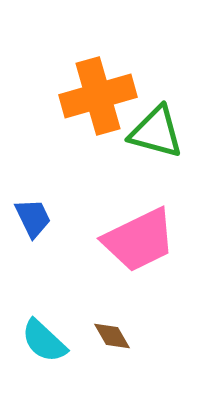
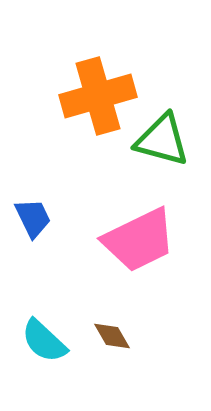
green triangle: moved 6 px right, 8 px down
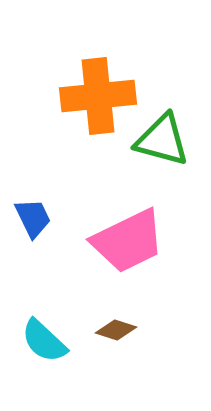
orange cross: rotated 10 degrees clockwise
pink trapezoid: moved 11 px left, 1 px down
brown diamond: moved 4 px right, 6 px up; rotated 42 degrees counterclockwise
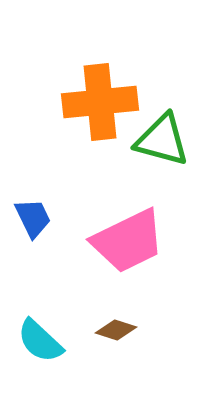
orange cross: moved 2 px right, 6 px down
cyan semicircle: moved 4 px left
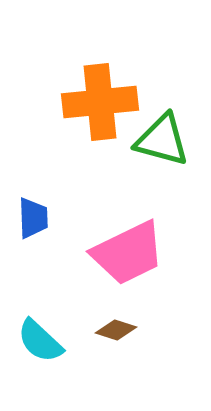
blue trapezoid: rotated 24 degrees clockwise
pink trapezoid: moved 12 px down
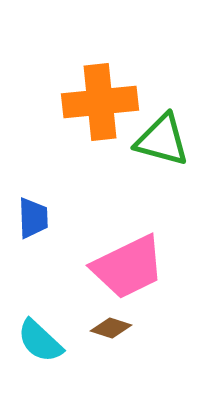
pink trapezoid: moved 14 px down
brown diamond: moved 5 px left, 2 px up
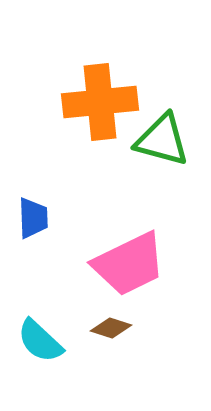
pink trapezoid: moved 1 px right, 3 px up
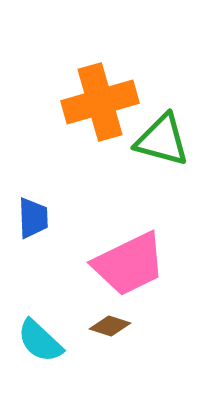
orange cross: rotated 10 degrees counterclockwise
brown diamond: moved 1 px left, 2 px up
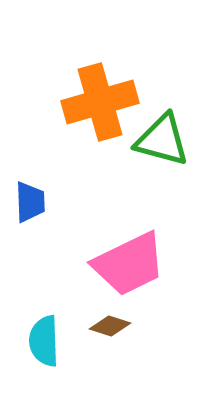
blue trapezoid: moved 3 px left, 16 px up
cyan semicircle: moved 4 px right; rotated 45 degrees clockwise
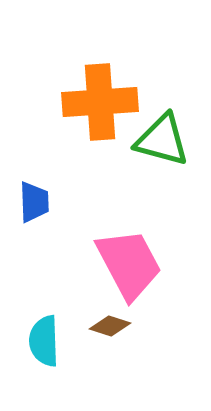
orange cross: rotated 12 degrees clockwise
blue trapezoid: moved 4 px right
pink trapezoid: rotated 92 degrees counterclockwise
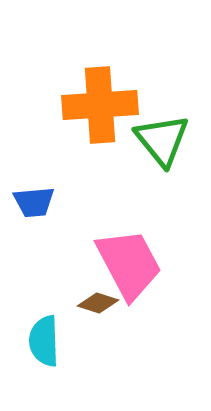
orange cross: moved 3 px down
green triangle: rotated 36 degrees clockwise
blue trapezoid: rotated 87 degrees clockwise
brown diamond: moved 12 px left, 23 px up
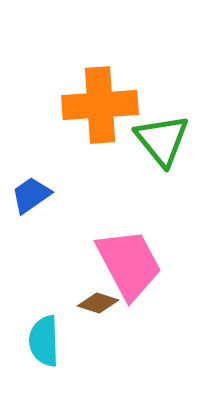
blue trapezoid: moved 3 px left, 7 px up; rotated 150 degrees clockwise
